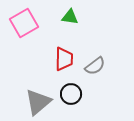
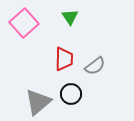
green triangle: rotated 48 degrees clockwise
pink square: rotated 12 degrees counterclockwise
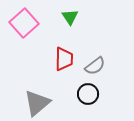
black circle: moved 17 px right
gray triangle: moved 1 px left, 1 px down
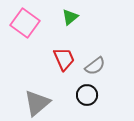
green triangle: rotated 24 degrees clockwise
pink square: moved 1 px right; rotated 12 degrees counterclockwise
red trapezoid: rotated 25 degrees counterclockwise
black circle: moved 1 px left, 1 px down
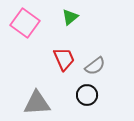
gray triangle: rotated 36 degrees clockwise
